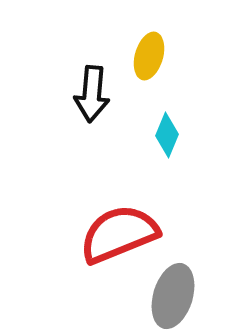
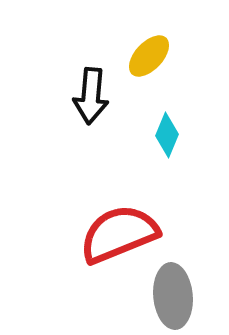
yellow ellipse: rotated 27 degrees clockwise
black arrow: moved 1 px left, 2 px down
gray ellipse: rotated 22 degrees counterclockwise
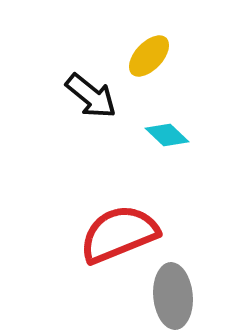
black arrow: rotated 56 degrees counterclockwise
cyan diamond: rotated 69 degrees counterclockwise
